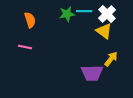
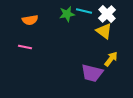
cyan line: rotated 14 degrees clockwise
orange semicircle: rotated 98 degrees clockwise
purple trapezoid: rotated 15 degrees clockwise
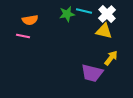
yellow triangle: rotated 24 degrees counterclockwise
pink line: moved 2 px left, 11 px up
yellow arrow: moved 1 px up
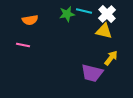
pink line: moved 9 px down
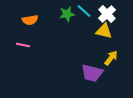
cyan line: rotated 28 degrees clockwise
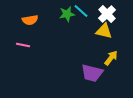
cyan line: moved 3 px left
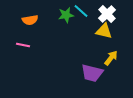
green star: moved 1 px left, 1 px down
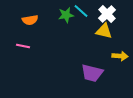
pink line: moved 1 px down
yellow arrow: moved 9 px right, 2 px up; rotated 56 degrees clockwise
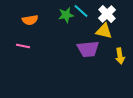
yellow arrow: rotated 77 degrees clockwise
purple trapezoid: moved 4 px left, 24 px up; rotated 20 degrees counterclockwise
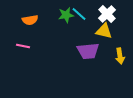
cyan line: moved 2 px left, 3 px down
purple trapezoid: moved 2 px down
